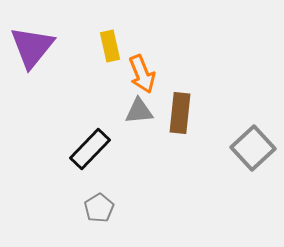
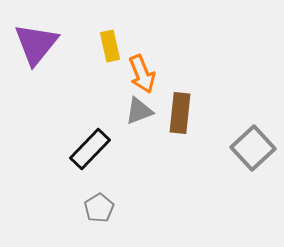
purple triangle: moved 4 px right, 3 px up
gray triangle: rotated 16 degrees counterclockwise
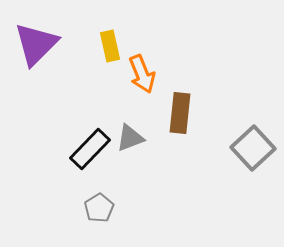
purple triangle: rotated 6 degrees clockwise
gray triangle: moved 9 px left, 27 px down
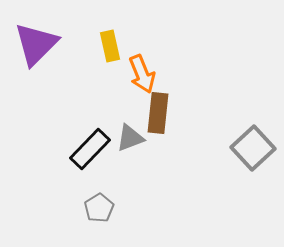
brown rectangle: moved 22 px left
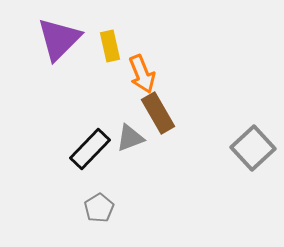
purple triangle: moved 23 px right, 5 px up
brown rectangle: rotated 36 degrees counterclockwise
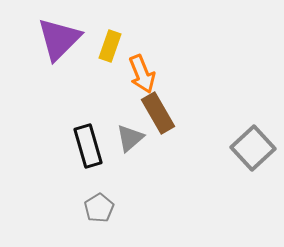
yellow rectangle: rotated 32 degrees clockwise
gray triangle: rotated 20 degrees counterclockwise
black rectangle: moved 2 px left, 3 px up; rotated 60 degrees counterclockwise
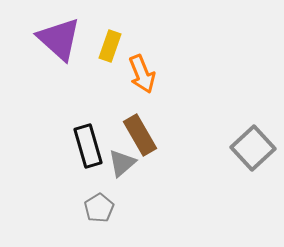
purple triangle: rotated 33 degrees counterclockwise
brown rectangle: moved 18 px left, 22 px down
gray triangle: moved 8 px left, 25 px down
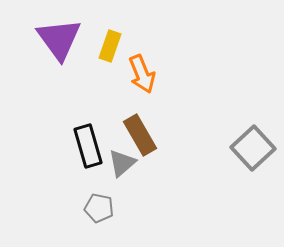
purple triangle: rotated 12 degrees clockwise
gray pentagon: rotated 28 degrees counterclockwise
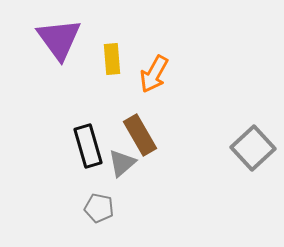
yellow rectangle: moved 2 px right, 13 px down; rotated 24 degrees counterclockwise
orange arrow: moved 12 px right; rotated 51 degrees clockwise
